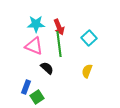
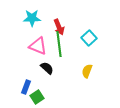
cyan star: moved 4 px left, 6 px up
pink triangle: moved 4 px right
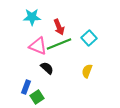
cyan star: moved 1 px up
green line: rotated 75 degrees clockwise
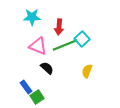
red arrow: rotated 28 degrees clockwise
cyan square: moved 7 px left, 1 px down
green line: moved 6 px right, 1 px down
blue rectangle: rotated 56 degrees counterclockwise
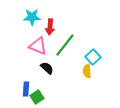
red arrow: moved 9 px left
cyan square: moved 11 px right, 18 px down
green line: rotated 30 degrees counterclockwise
yellow semicircle: rotated 24 degrees counterclockwise
blue rectangle: moved 2 px down; rotated 40 degrees clockwise
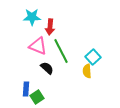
green line: moved 4 px left, 6 px down; rotated 65 degrees counterclockwise
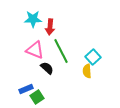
cyan star: moved 1 px right, 2 px down
pink triangle: moved 3 px left, 4 px down
blue rectangle: rotated 64 degrees clockwise
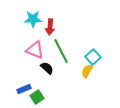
yellow semicircle: rotated 32 degrees clockwise
blue rectangle: moved 2 px left
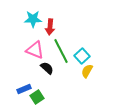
cyan square: moved 11 px left, 1 px up
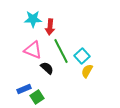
pink triangle: moved 2 px left
